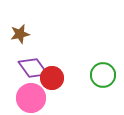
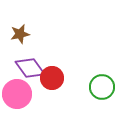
purple diamond: moved 3 px left
green circle: moved 1 px left, 12 px down
pink circle: moved 14 px left, 4 px up
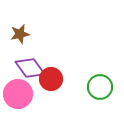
red circle: moved 1 px left, 1 px down
green circle: moved 2 px left
pink circle: moved 1 px right
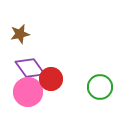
pink circle: moved 10 px right, 2 px up
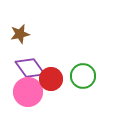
green circle: moved 17 px left, 11 px up
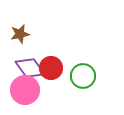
red circle: moved 11 px up
pink circle: moved 3 px left, 2 px up
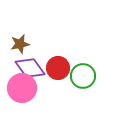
brown star: moved 10 px down
red circle: moved 7 px right
pink circle: moved 3 px left, 2 px up
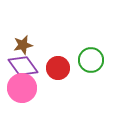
brown star: moved 3 px right, 1 px down
purple diamond: moved 7 px left, 2 px up
green circle: moved 8 px right, 16 px up
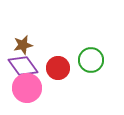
pink circle: moved 5 px right
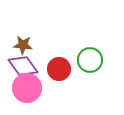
brown star: rotated 18 degrees clockwise
green circle: moved 1 px left
red circle: moved 1 px right, 1 px down
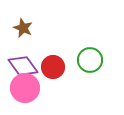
brown star: moved 17 px up; rotated 18 degrees clockwise
red circle: moved 6 px left, 2 px up
pink circle: moved 2 px left
